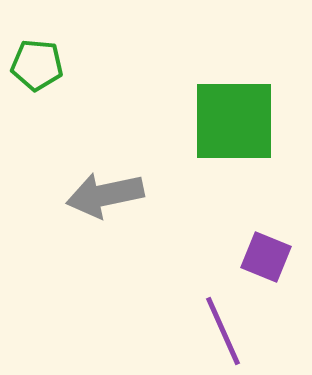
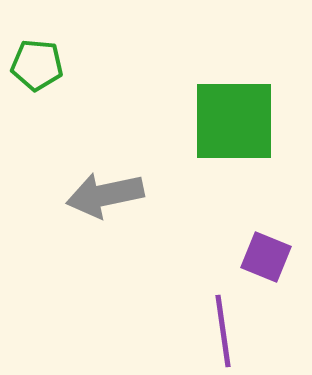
purple line: rotated 16 degrees clockwise
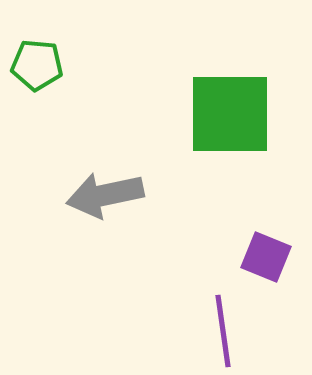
green square: moved 4 px left, 7 px up
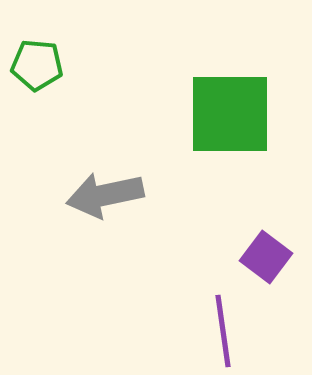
purple square: rotated 15 degrees clockwise
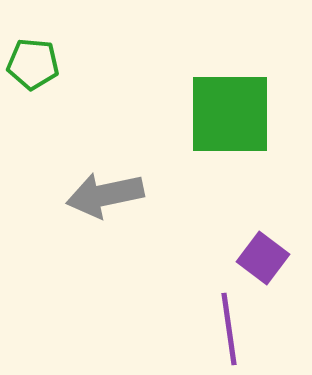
green pentagon: moved 4 px left, 1 px up
purple square: moved 3 px left, 1 px down
purple line: moved 6 px right, 2 px up
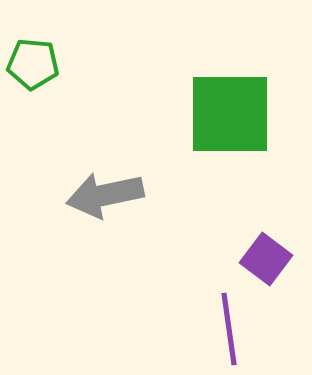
purple square: moved 3 px right, 1 px down
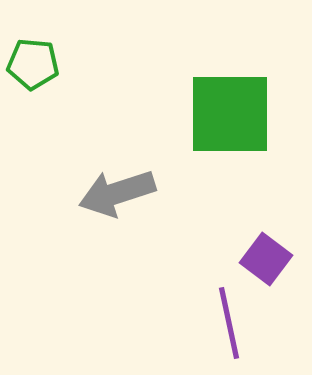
gray arrow: moved 12 px right, 2 px up; rotated 6 degrees counterclockwise
purple line: moved 6 px up; rotated 4 degrees counterclockwise
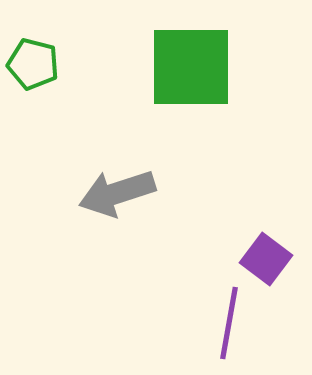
green pentagon: rotated 9 degrees clockwise
green square: moved 39 px left, 47 px up
purple line: rotated 22 degrees clockwise
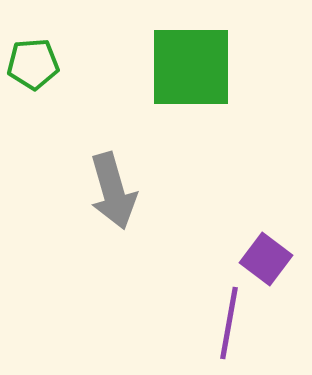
green pentagon: rotated 18 degrees counterclockwise
gray arrow: moved 4 px left, 2 px up; rotated 88 degrees counterclockwise
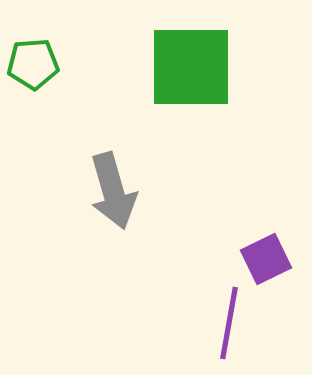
purple square: rotated 27 degrees clockwise
